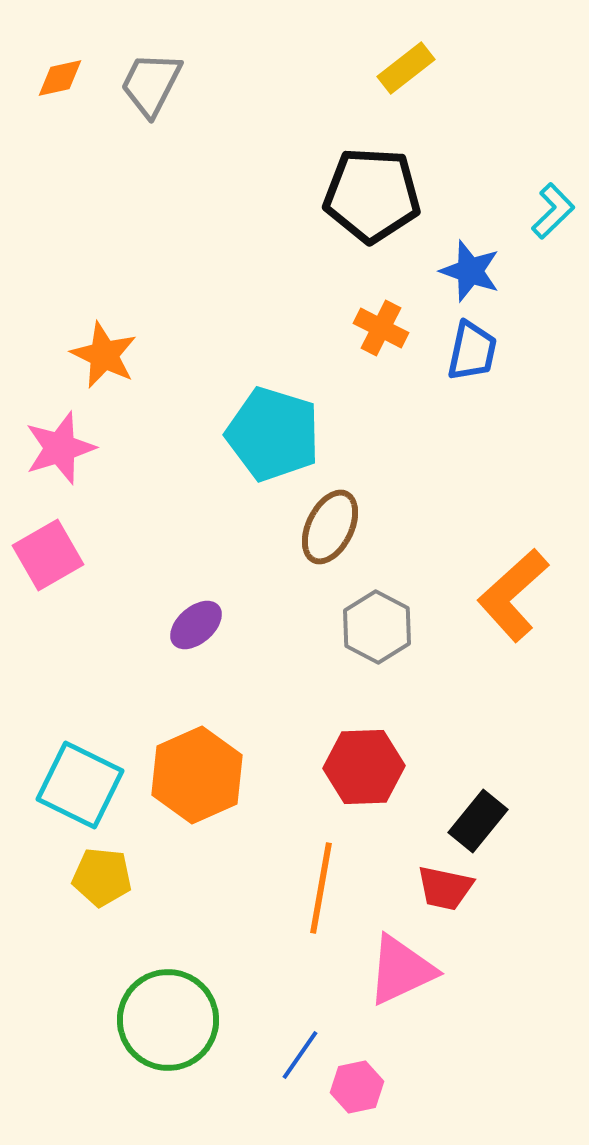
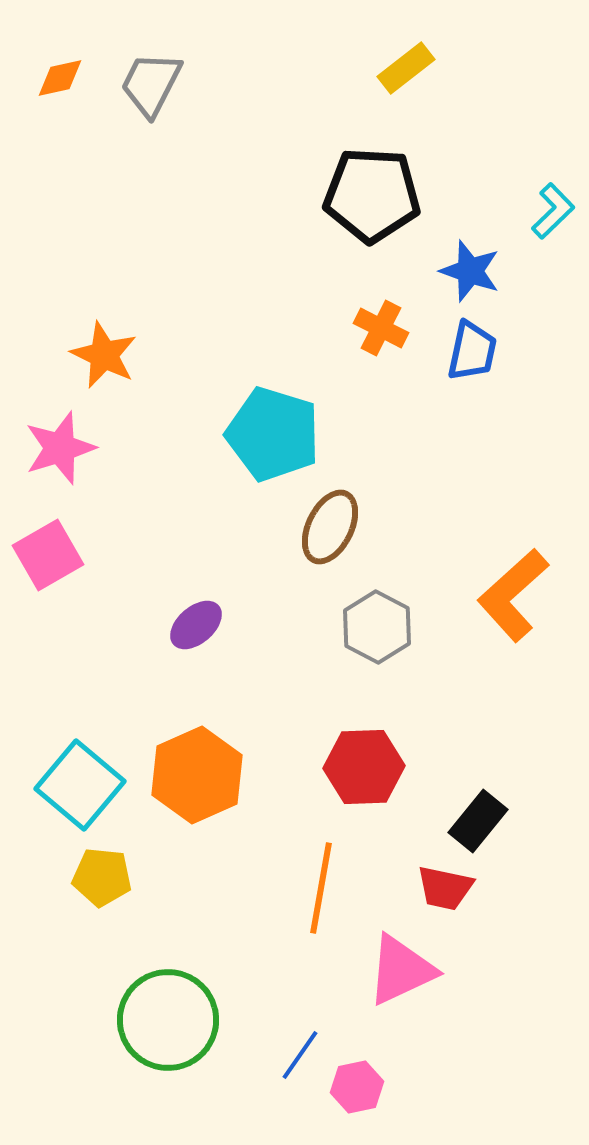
cyan square: rotated 14 degrees clockwise
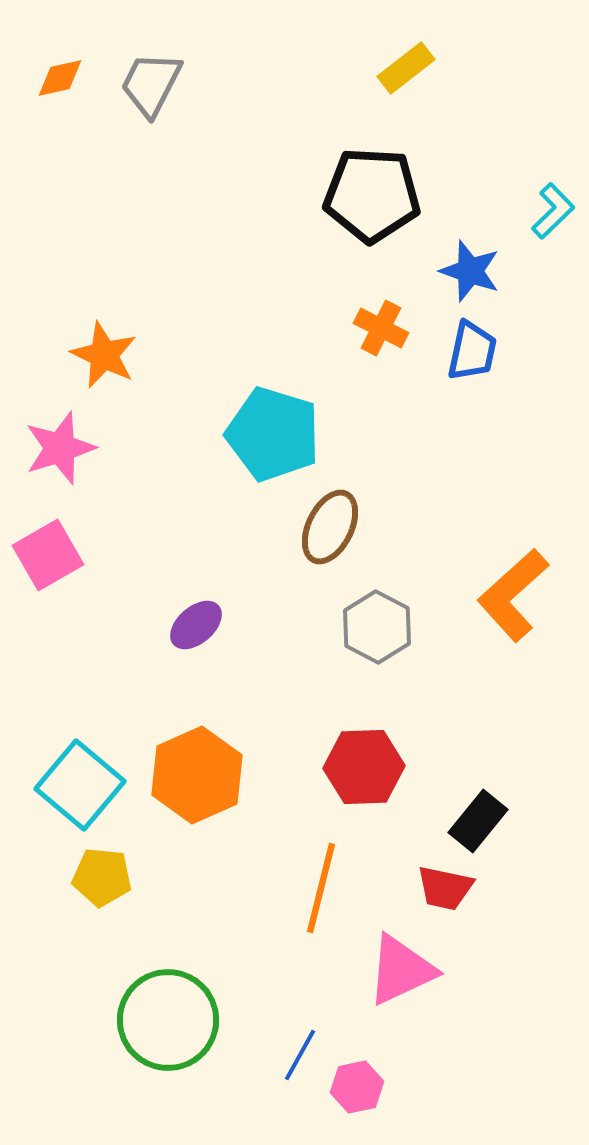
orange line: rotated 4 degrees clockwise
blue line: rotated 6 degrees counterclockwise
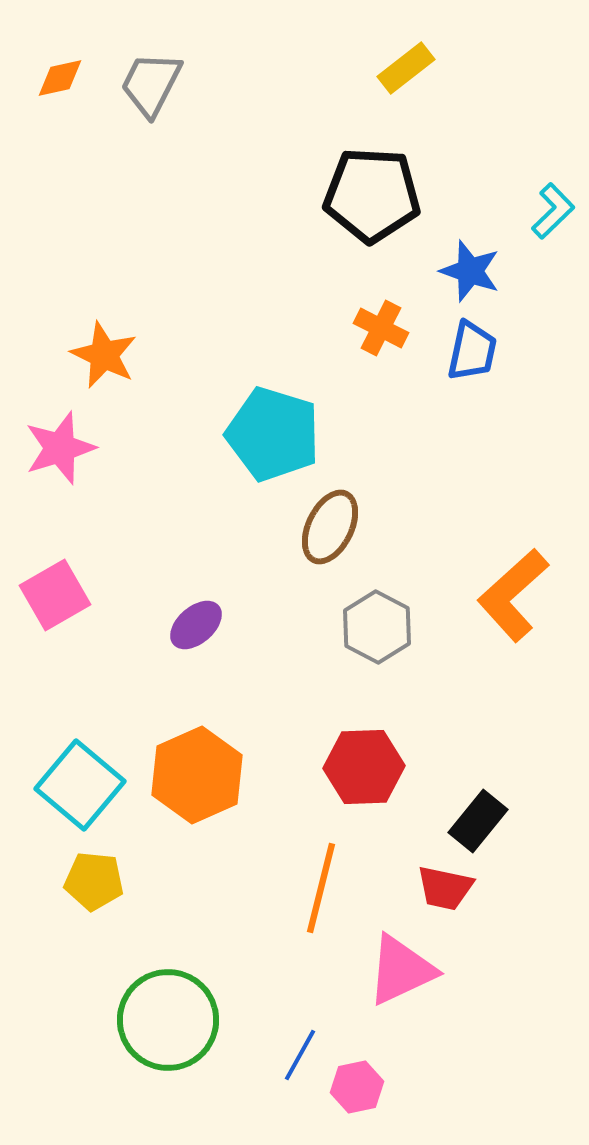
pink square: moved 7 px right, 40 px down
yellow pentagon: moved 8 px left, 4 px down
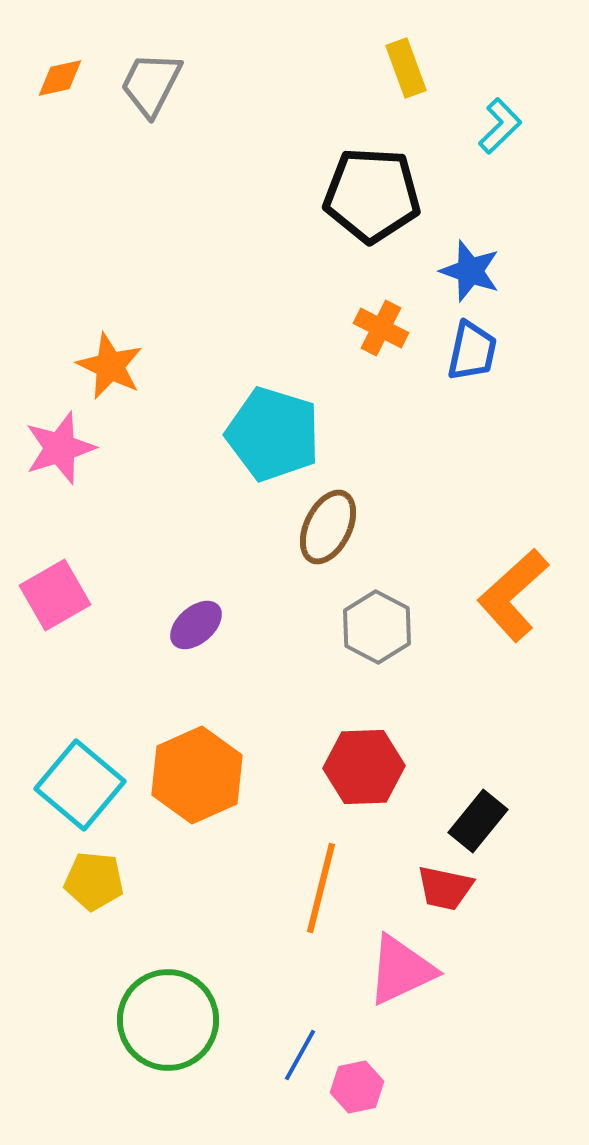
yellow rectangle: rotated 72 degrees counterclockwise
cyan L-shape: moved 53 px left, 85 px up
orange star: moved 6 px right, 11 px down
brown ellipse: moved 2 px left
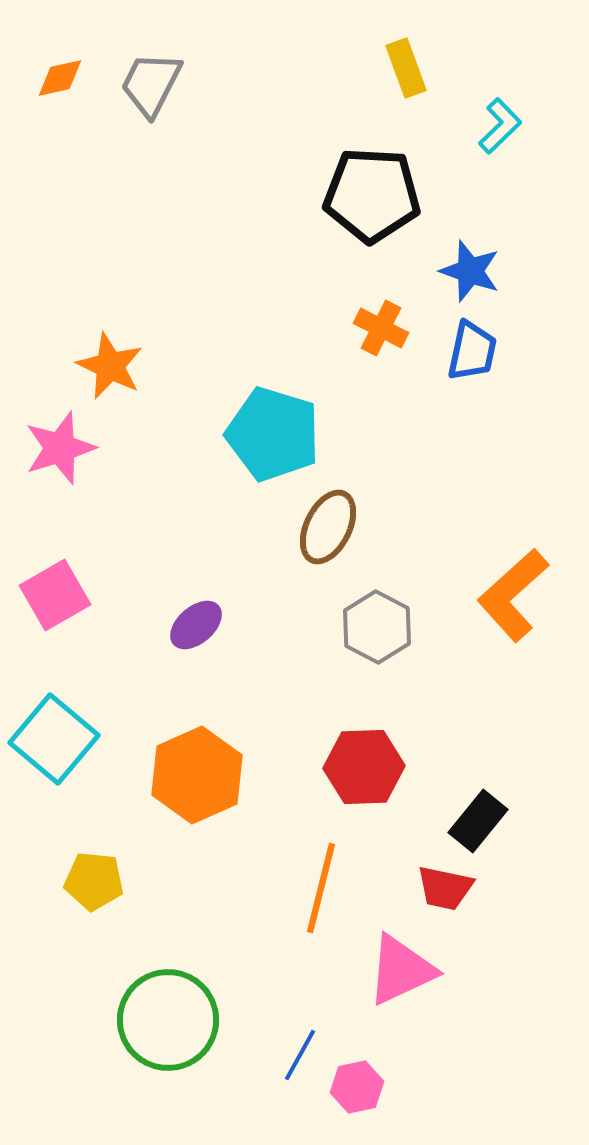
cyan square: moved 26 px left, 46 px up
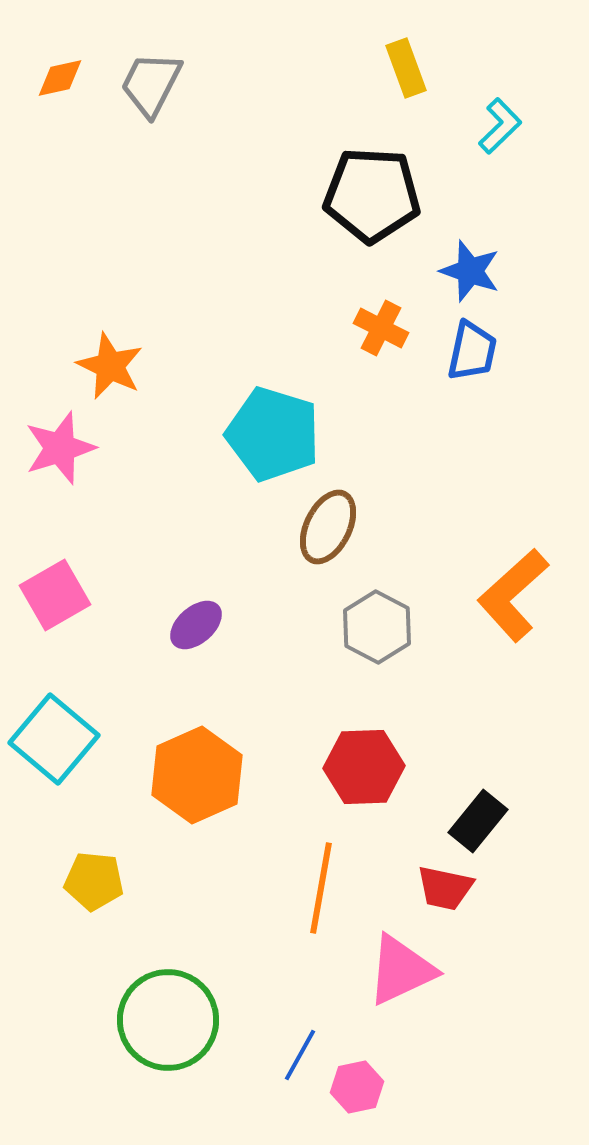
orange line: rotated 4 degrees counterclockwise
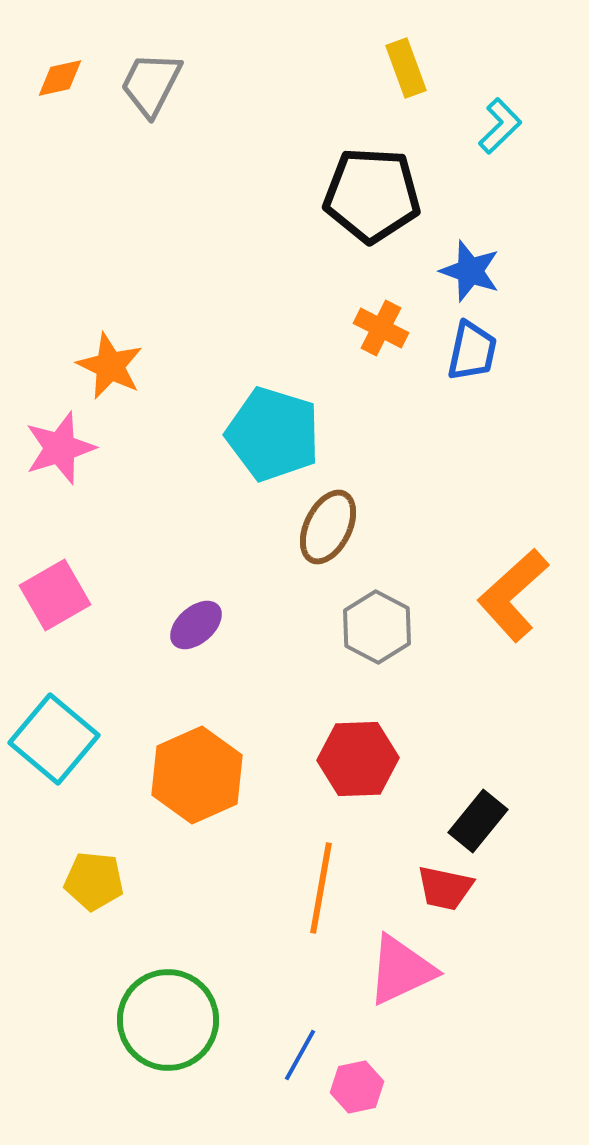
red hexagon: moved 6 px left, 8 px up
